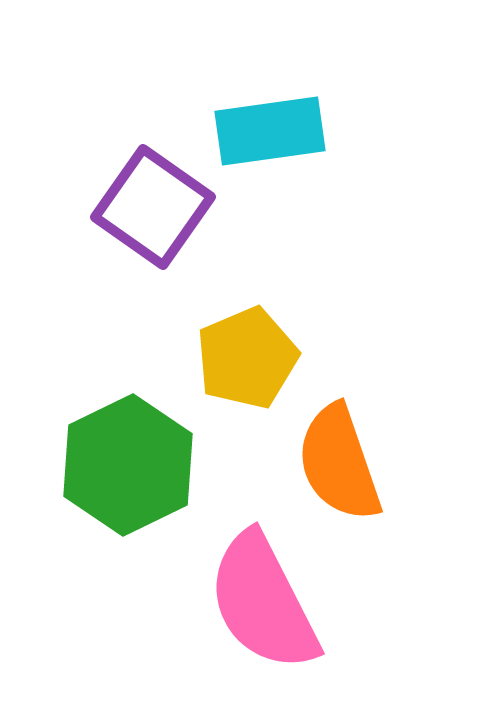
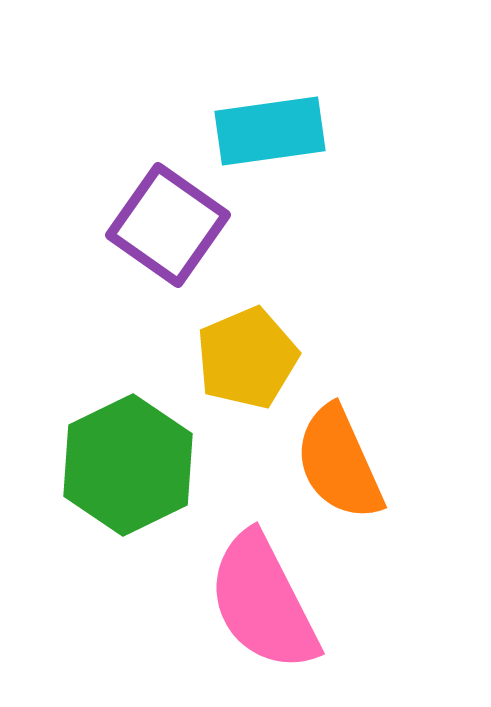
purple square: moved 15 px right, 18 px down
orange semicircle: rotated 5 degrees counterclockwise
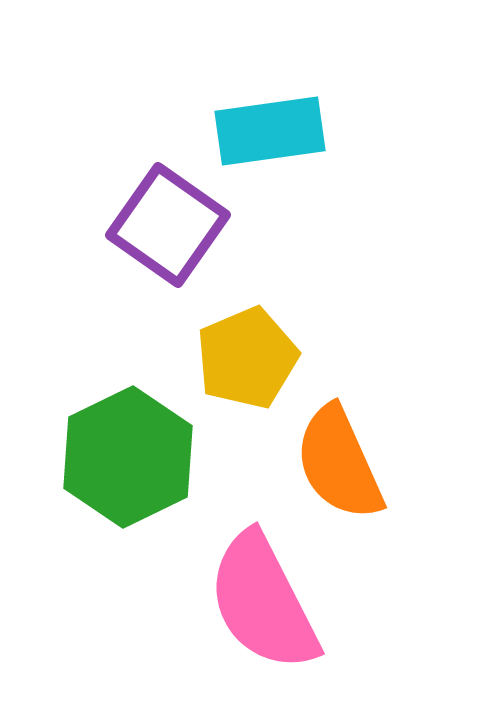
green hexagon: moved 8 px up
